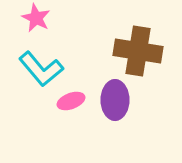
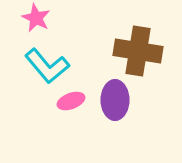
cyan L-shape: moved 6 px right, 3 px up
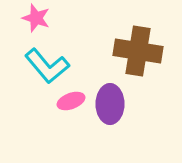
pink star: rotated 8 degrees counterclockwise
purple ellipse: moved 5 px left, 4 px down
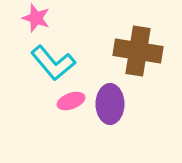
cyan L-shape: moved 6 px right, 3 px up
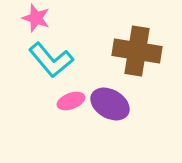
brown cross: moved 1 px left
cyan L-shape: moved 2 px left, 3 px up
purple ellipse: rotated 60 degrees counterclockwise
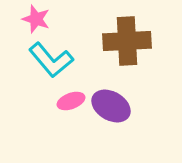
pink star: moved 1 px down
brown cross: moved 10 px left, 10 px up; rotated 12 degrees counterclockwise
purple ellipse: moved 1 px right, 2 px down
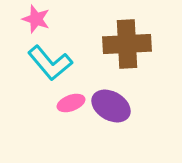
brown cross: moved 3 px down
cyan L-shape: moved 1 px left, 3 px down
pink ellipse: moved 2 px down
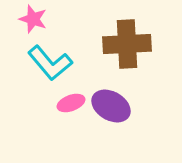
pink star: moved 3 px left
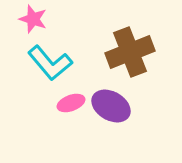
brown cross: moved 3 px right, 8 px down; rotated 18 degrees counterclockwise
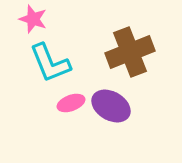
cyan L-shape: rotated 18 degrees clockwise
